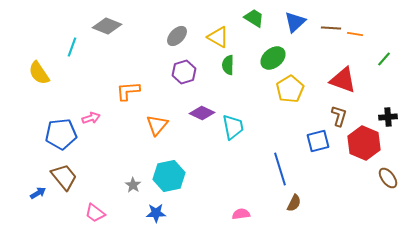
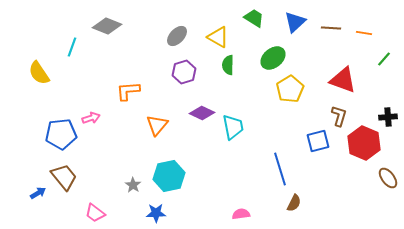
orange line: moved 9 px right, 1 px up
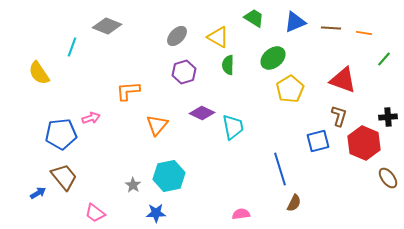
blue triangle: rotated 20 degrees clockwise
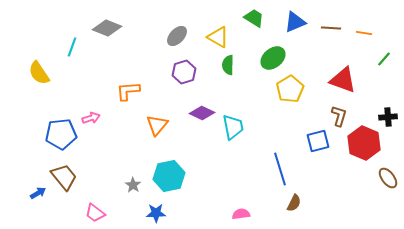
gray diamond: moved 2 px down
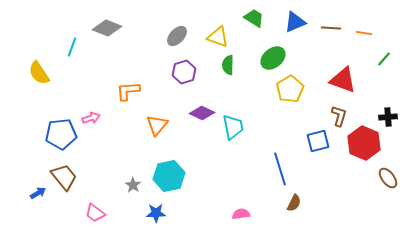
yellow triangle: rotated 10 degrees counterclockwise
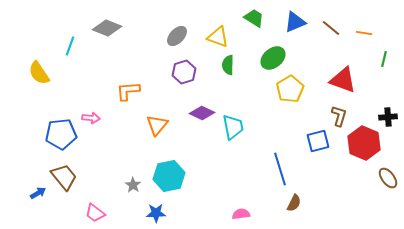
brown line: rotated 36 degrees clockwise
cyan line: moved 2 px left, 1 px up
green line: rotated 28 degrees counterclockwise
pink arrow: rotated 24 degrees clockwise
